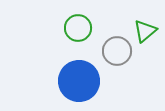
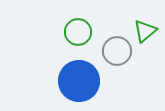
green circle: moved 4 px down
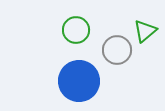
green circle: moved 2 px left, 2 px up
gray circle: moved 1 px up
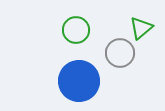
green triangle: moved 4 px left, 3 px up
gray circle: moved 3 px right, 3 px down
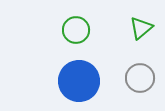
gray circle: moved 20 px right, 25 px down
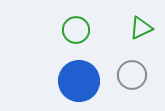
green triangle: rotated 15 degrees clockwise
gray circle: moved 8 px left, 3 px up
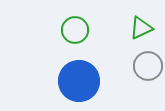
green circle: moved 1 px left
gray circle: moved 16 px right, 9 px up
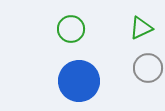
green circle: moved 4 px left, 1 px up
gray circle: moved 2 px down
